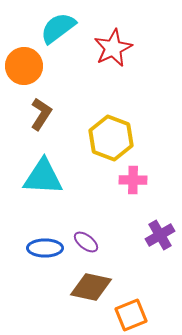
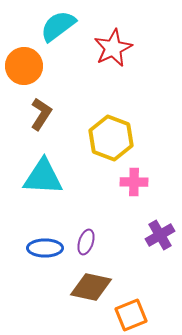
cyan semicircle: moved 2 px up
pink cross: moved 1 px right, 2 px down
purple ellipse: rotated 70 degrees clockwise
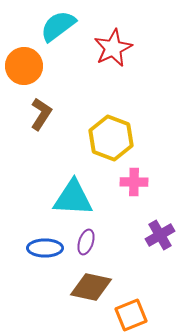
cyan triangle: moved 30 px right, 21 px down
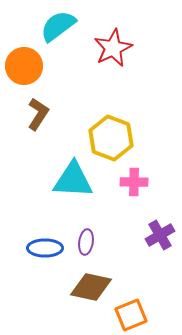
brown L-shape: moved 3 px left
cyan triangle: moved 18 px up
purple ellipse: rotated 10 degrees counterclockwise
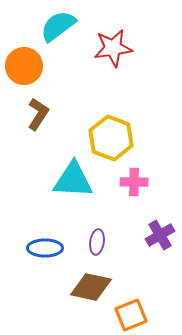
red star: rotated 18 degrees clockwise
purple ellipse: moved 11 px right
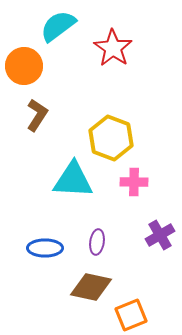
red star: rotated 30 degrees counterclockwise
brown L-shape: moved 1 px left, 1 px down
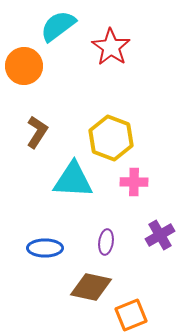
red star: moved 2 px left, 1 px up
brown L-shape: moved 17 px down
purple ellipse: moved 9 px right
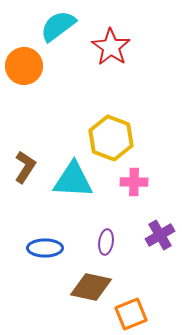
brown L-shape: moved 12 px left, 35 px down
orange square: moved 1 px up
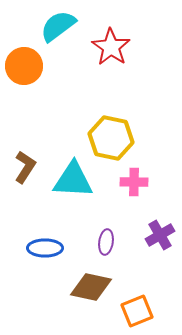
yellow hexagon: rotated 9 degrees counterclockwise
orange square: moved 6 px right, 3 px up
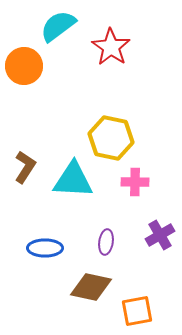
pink cross: moved 1 px right
orange square: rotated 12 degrees clockwise
